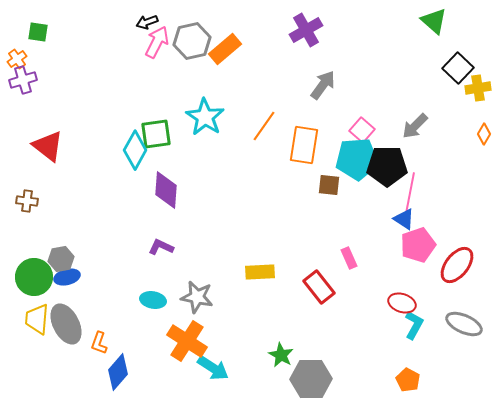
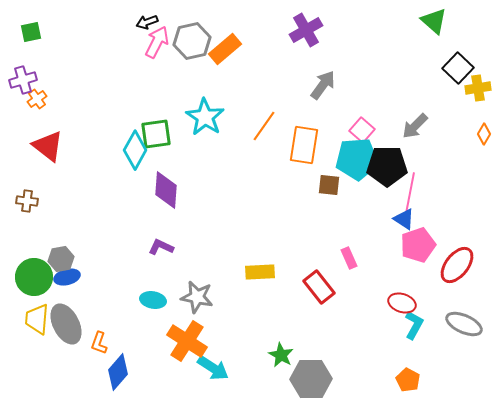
green square at (38, 32): moved 7 px left; rotated 20 degrees counterclockwise
orange cross at (17, 59): moved 20 px right, 40 px down
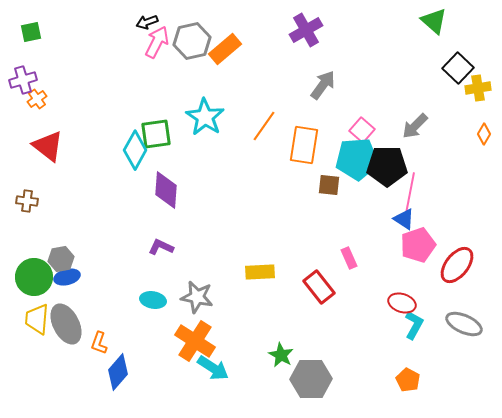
orange cross at (187, 341): moved 8 px right
